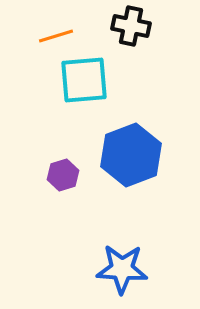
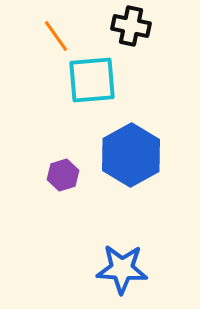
orange line: rotated 72 degrees clockwise
cyan square: moved 8 px right
blue hexagon: rotated 8 degrees counterclockwise
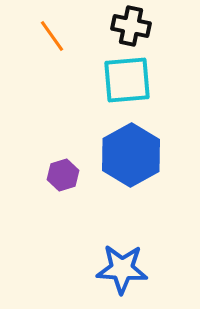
orange line: moved 4 px left
cyan square: moved 35 px right
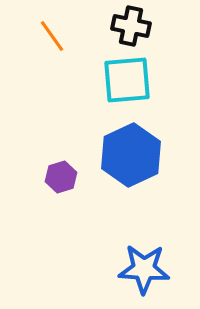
blue hexagon: rotated 4 degrees clockwise
purple hexagon: moved 2 px left, 2 px down
blue star: moved 22 px right
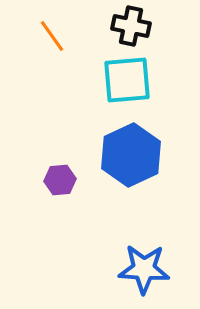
purple hexagon: moved 1 px left, 3 px down; rotated 12 degrees clockwise
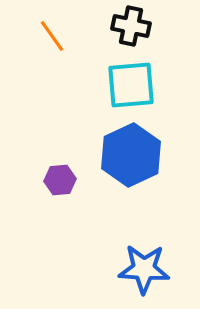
cyan square: moved 4 px right, 5 px down
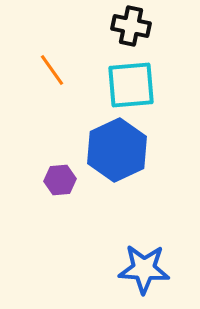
orange line: moved 34 px down
blue hexagon: moved 14 px left, 5 px up
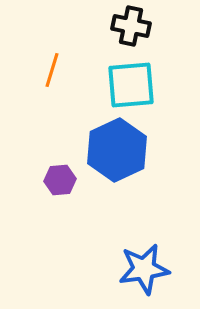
orange line: rotated 52 degrees clockwise
blue star: rotated 12 degrees counterclockwise
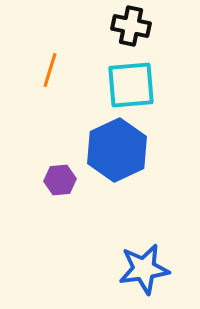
orange line: moved 2 px left
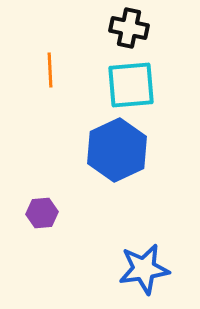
black cross: moved 2 px left, 2 px down
orange line: rotated 20 degrees counterclockwise
purple hexagon: moved 18 px left, 33 px down
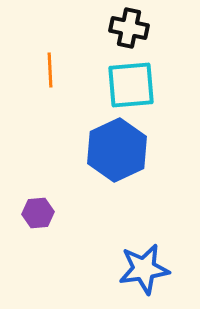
purple hexagon: moved 4 px left
